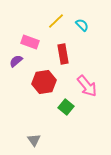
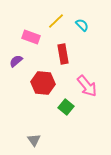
pink rectangle: moved 1 px right, 5 px up
red hexagon: moved 1 px left, 1 px down; rotated 15 degrees clockwise
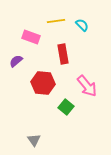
yellow line: rotated 36 degrees clockwise
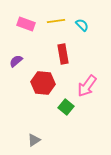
pink rectangle: moved 5 px left, 13 px up
pink arrow: rotated 75 degrees clockwise
gray triangle: rotated 32 degrees clockwise
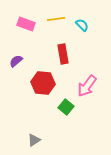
yellow line: moved 2 px up
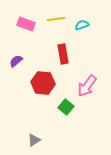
cyan semicircle: rotated 64 degrees counterclockwise
